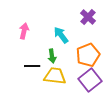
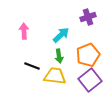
purple cross: rotated 28 degrees clockwise
pink arrow: rotated 14 degrees counterclockwise
cyan arrow: rotated 84 degrees clockwise
green arrow: moved 7 px right
black line: rotated 21 degrees clockwise
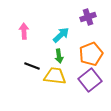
orange pentagon: moved 3 px right, 1 px up
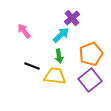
purple cross: moved 16 px left, 1 px down; rotated 21 degrees counterclockwise
pink arrow: rotated 35 degrees counterclockwise
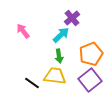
pink arrow: moved 1 px left
black line: moved 17 px down; rotated 14 degrees clockwise
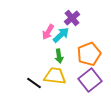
pink arrow: moved 25 px right, 1 px down; rotated 112 degrees counterclockwise
orange pentagon: moved 2 px left
black line: moved 2 px right
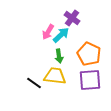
purple cross: rotated 14 degrees counterclockwise
orange pentagon: rotated 25 degrees counterclockwise
purple square: rotated 35 degrees clockwise
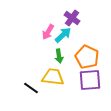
cyan arrow: moved 2 px right
orange pentagon: moved 2 px left, 3 px down
yellow trapezoid: moved 2 px left, 1 px down
black line: moved 3 px left, 5 px down
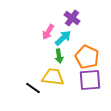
cyan arrow: moved 3 px down
black line: moved 2 px right
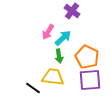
purple cross: moved 7 px up
